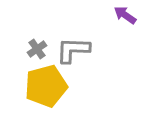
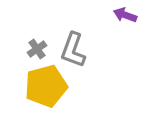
purple arrow: rotated 15 degrees counterclockwise
gray L-shape: rotated 72 degrees counterclockwise
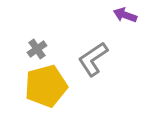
gray L-shape: moved 20 px right, 9 px down; rotated 36 degrees clockwise
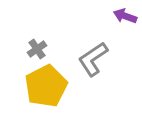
purple arrow: moved 1 px down
yellow pentagon: rotated 12 degrees counterclockwise
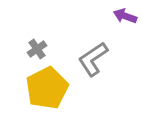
yellow pentagon: moved 1 px right, 2 px down
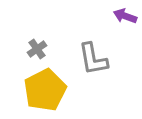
gray L-shape: rotated 66 degrees counterclockwise
yellow pentagon: moved 2 px left, 2 px down
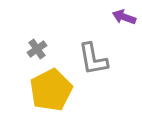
purple arrow: moved 1 px left, 1 px down
yellow pentagon: moved 6 px right
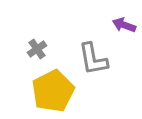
purple arrow: moved 8 px down
yellow pentagon: moved 2 px right, 1 px down
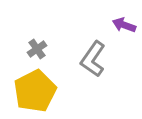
gray L-shape: rotated 45 degrees clockwise
yellow pentagon: moved 18 px left
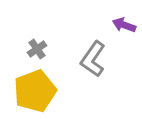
yellow pentagon: rotated 6 degrees clockwise
